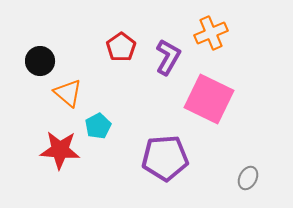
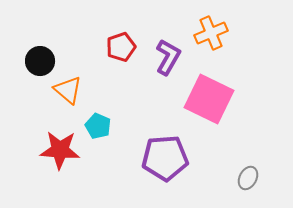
red pentagon: rotated 16 degrees clockwise
orange triangle: moved 3 px up
cyan pentagon: rotated 20 degrees counterclockwise
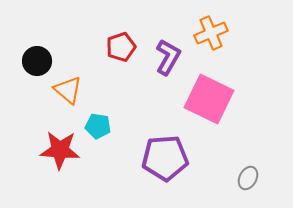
black circle: moved 3 px left
cyan pentagon: rotated 15 degrees counterclockwise
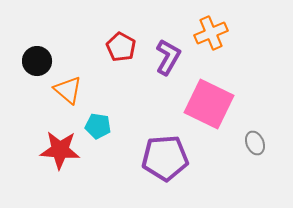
red pentagon: rotated 24 degrees counterclockwise
pink square: moved 5 px down
gray ellipse: moved 7 px right, 35 px up; rotated 50 degrees counterclockwise
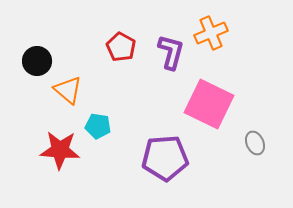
purple L-shape: moved 3 px right, 5 px up; rotated 15 degrees counterclockwise
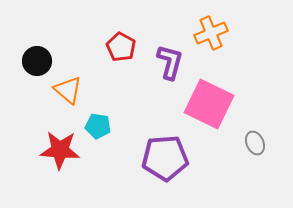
purple L-shape: moved 1 px left, 10 px down
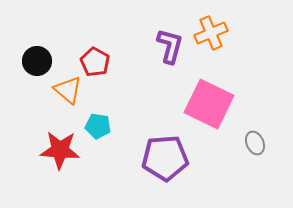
red pentagon: moved 26 px left, 15 px down
purple L-shape: moved 16 px up
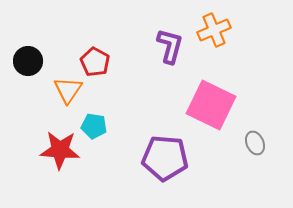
orange cross: moved 3 px right, 3 px up
black circle: moved 9 px left
orange triangle: rotated 24 degrees clockwise
pink square: moved 2 px right, 1 px down
cyan pentagon: moved 4 px left
purple pentagon: rotated 9 degrees clockwise
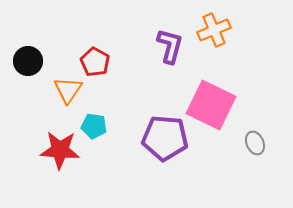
purple pentagon: moved 20 px up
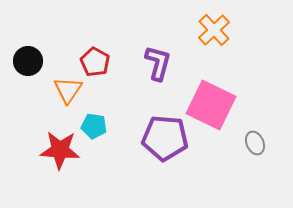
orange cross: rotated 20 degrees counterclockwise
purple L-shape: moved 12 px left, 17 px down
